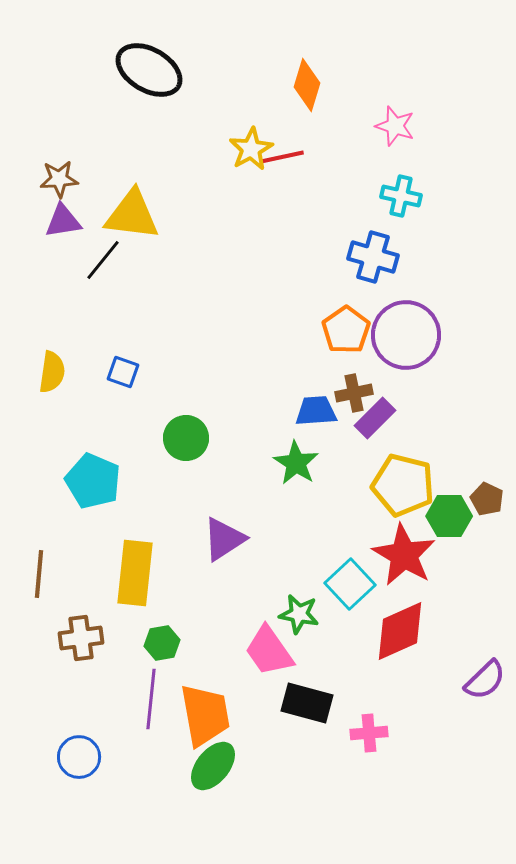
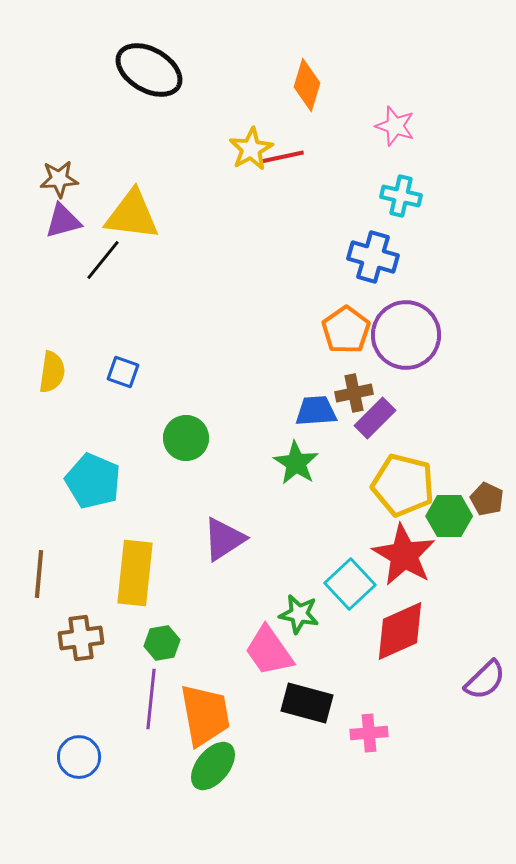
purple triangle at (63, 221): rotated 6 degrees counterclockwise
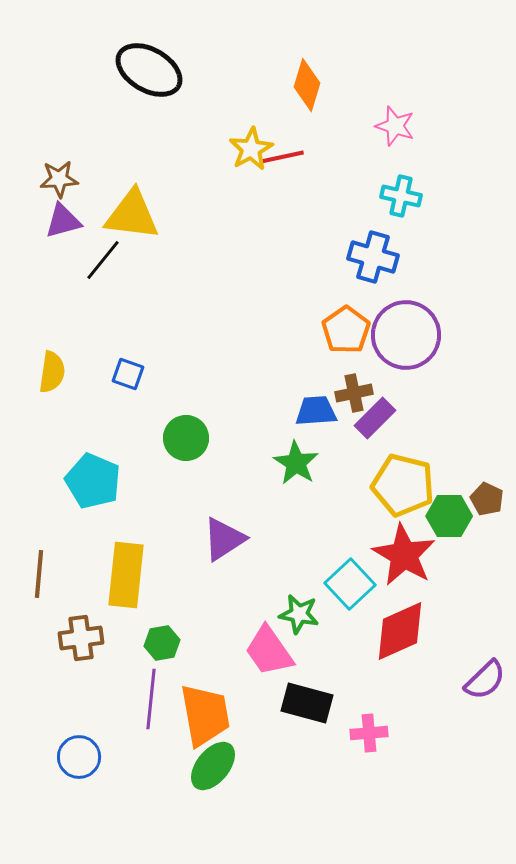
blue square at (123, 372): moved 5 px right, 2 px down
yellow rectangle at (135, 573): moved 9 px left, 2 px down
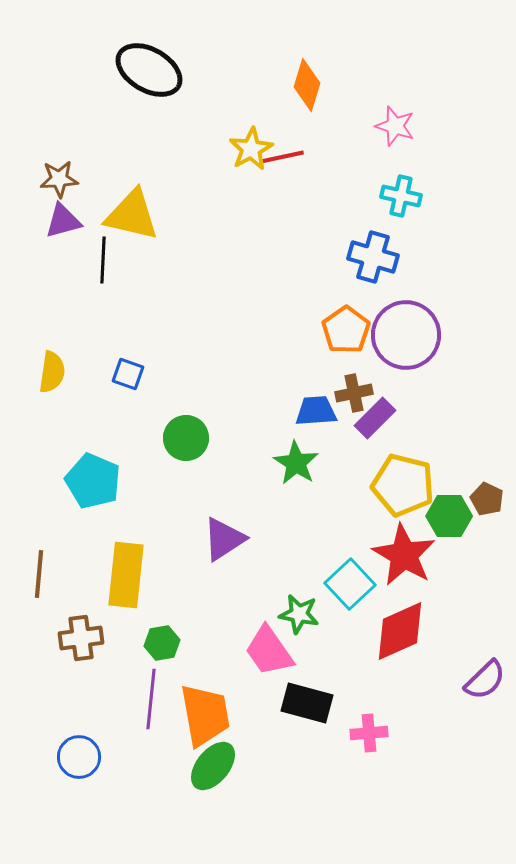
yellow triangle at (132, 215): rotated 6 degrees clockwise
black line at (103, 260): rotated 36 degrees counterclockwise
